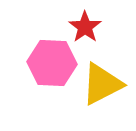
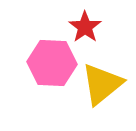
yellow triangle: rotated 12 degrees counterclockwise
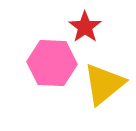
yellow triangle: moved 2 px right
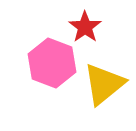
pink hexagon: rotated 18 degrees clockwise
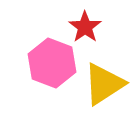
yellow triangle: rotated 6 degrees clockwise
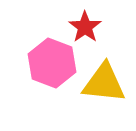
yellow triangle: moved 1 px up; rotated 39 degrees clockwise
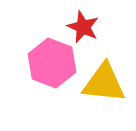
red star: moved 2 px left; rotated 12 degrees counterclockwise
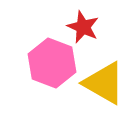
yellow triangle: rotated 24 degrees clockwise
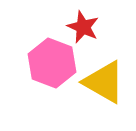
yellow triangle: moved 1 px up
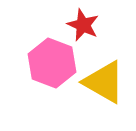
red star: moved 2 px up
